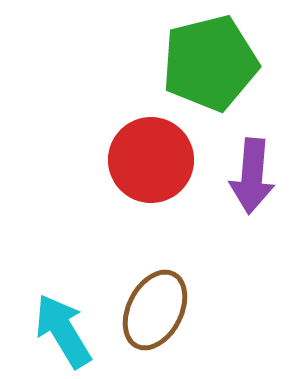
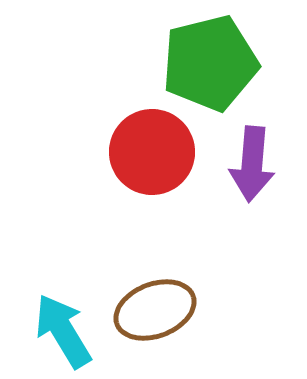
red circle: moved 1 px right, 8 px up
purple arrow: moved 12 px up
brown ellipse: rotated 42 degrees clockwise
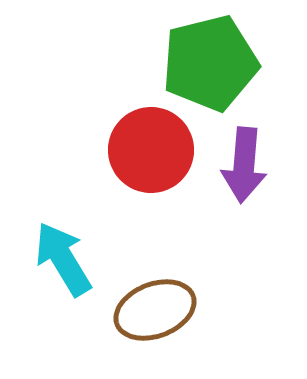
red circle: moved 1 px left, 2 px up
purple arrow: moved 8 px left, 1 px down
cyan arrow: moved 72 px up
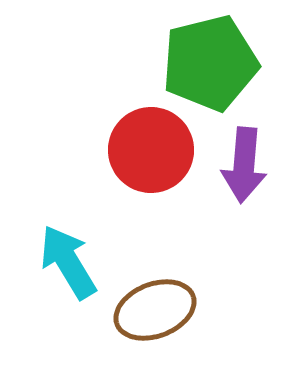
cyan arrow: moved 5 px right, 3 px down
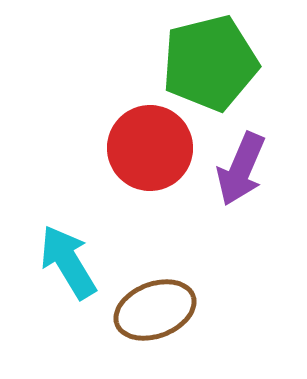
red circle: moved 1 px left, 2 px up
purple arrow: moved 3 px left, 4 px down; rotated 18 degrees clockwise
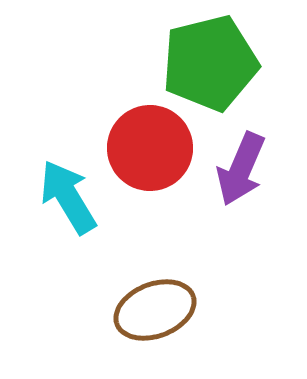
cyan arrow: moved 65 px up
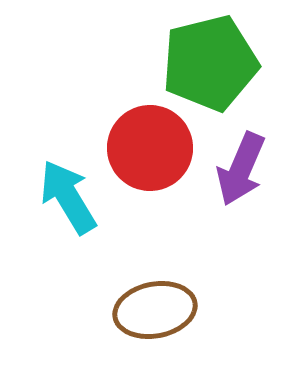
brown ellipse: rotated 10 degrees clockwise
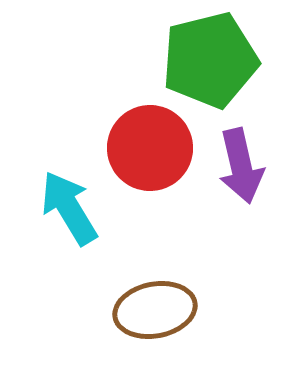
green pentagon: moved 3 px up
purple arrow: moved 3 px up; rotated 36 degrees counterclockwise
cyan arrow: moved 1 px right, 11 px down
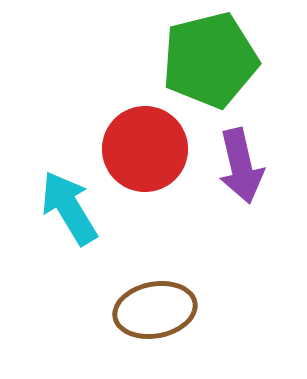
red circle: moved 5 px left, 1 px down
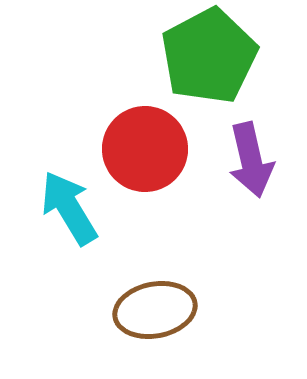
green pentagon: moved 1 px left, 4 px up; rotated 14 degrees counterclockwise
purple arrow: moved 10 px right, 6 px up
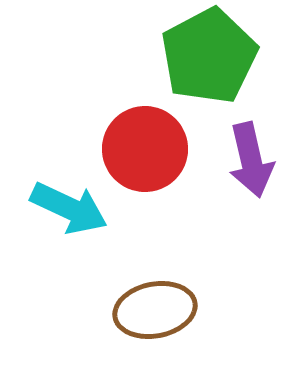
cyan arrow: rotated 146 degrees clockwise
